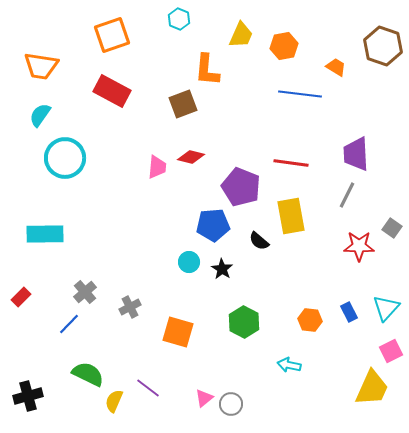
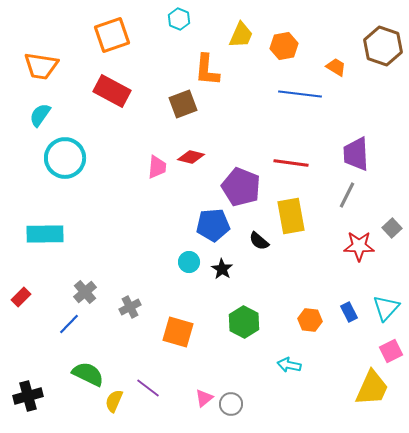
gray square at (392, 228): rotated 12 degrees clockwise
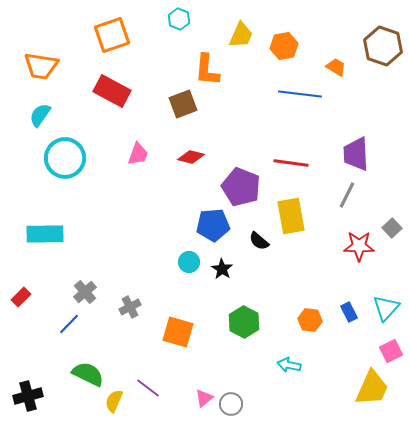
pink trapezoid at (157, 167): moved 19 px left, 13 px up; rotated 15 degrees clockwise
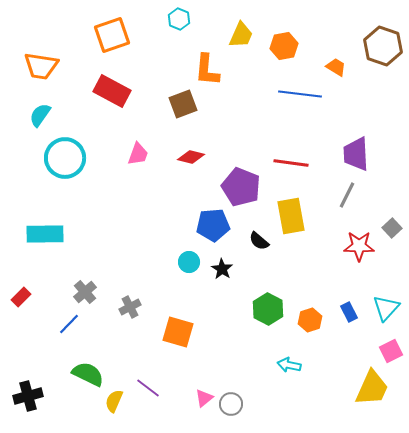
orange hexagon at (310, 320): rotated 25 degrees counterclockwise
green hexagon at (244, 322): moved 24 px right, 13 px up
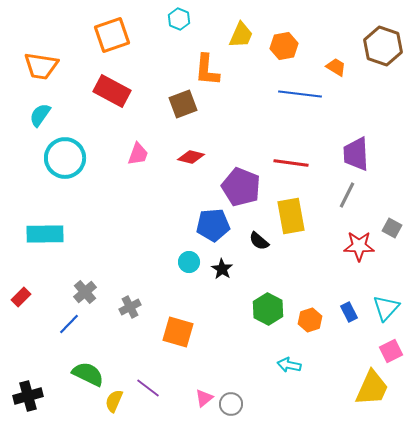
gray square at (392, 228): rotated 18 degrees counterclockwise
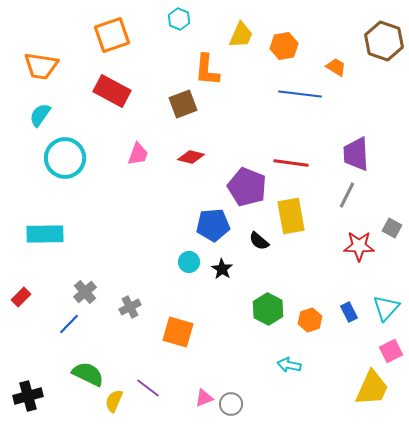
brown hexagon at (383, 46): moved 1 px right, 5 px up
purple pentagon at (241, 187): moved 6 px right
pink triangle at (204, 398): rotated 18 degrees clockwise
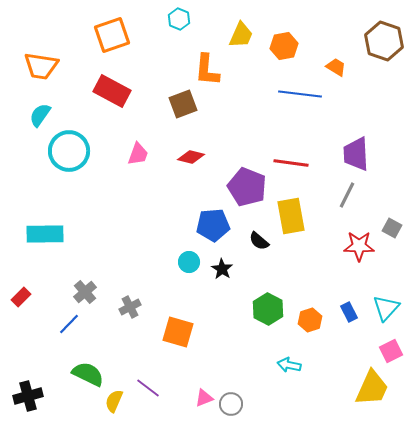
cyan circle at (65, 158): moved 4 px right, 7 px up
